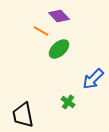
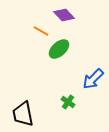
purple diamond: moved 5 px right, 1 px up
black trapezoid: moved 1 px up
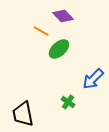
purple diamond: moved 1 px left, 1 px down
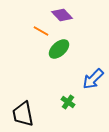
purple diamond: moved 1 px left, 1 px up
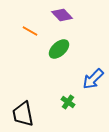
orange line: moved 11 px left
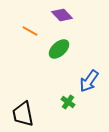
blue arrow: moved 4 px left, 2 px down; rotated 10 degrees counterclockwise
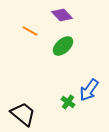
green ellipse: moved 4 px right, 3 px up
blue arrow: moved 9 px down
black trapezoid: rotated 140 degrees clockwise
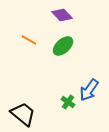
orange line: moved 1 px left, 9 px down
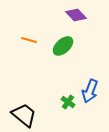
purple diamond: moved 14 px right
orange line: rotated 14 degrees counterclockwise
blue arrow: moved 1 px right, 1 px down; rotated 15 degrees counterclockwise
black trapezoid: moved 1 px right, 1 px down
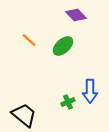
orange line: rotated 28 degrees clockwise
blue arrow: rotated 20 degrees counterclockwise
green cross: rotated 32 degrees clockwise
